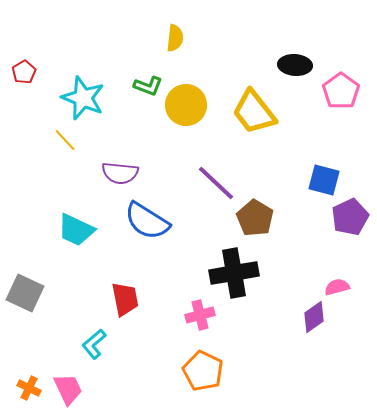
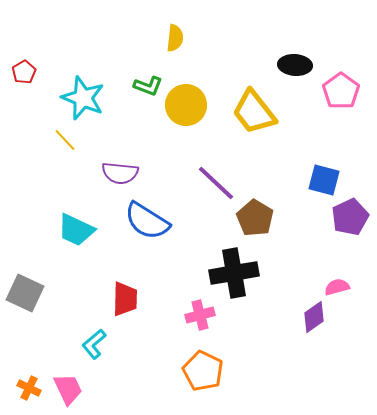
red trapezoid: rotated 12 degrees clockwise
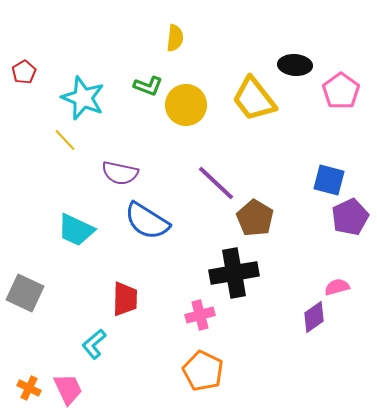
yellow trapezoid: moved 13 px up
purple semicircle: rotated 6 degrees clockwise
blue square: moved 5 px right
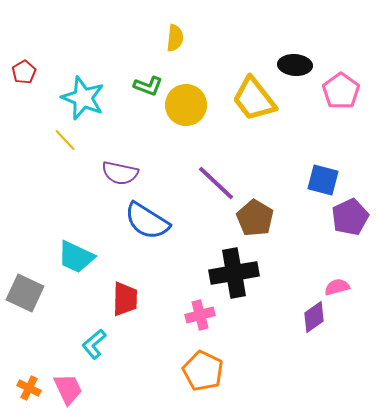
blue square: moved 6 px left
cyan trapezoid: moved 27 px down
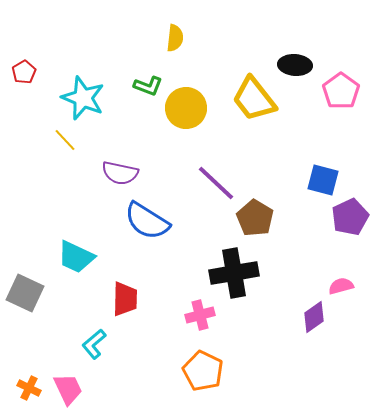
yellow circle: moved 3 px down
pink semicircle: moved 4 px right, 1 px up
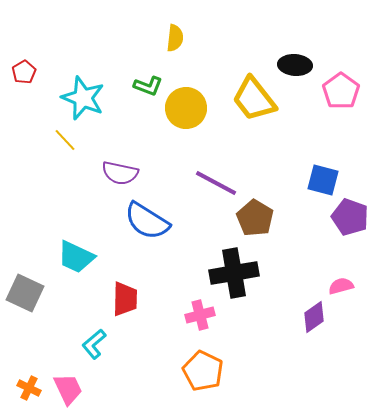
purple line: rotated 15 degrees counterclockwise
purple pentagon: rotated 27 degrees counterclockwise
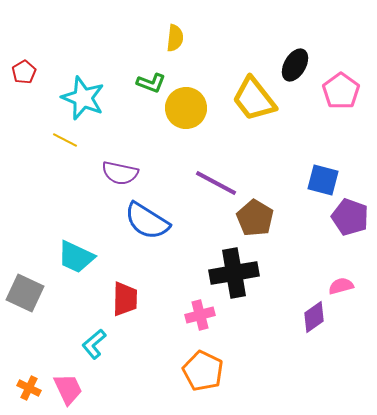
black ellipse: rotated 64 degrees counterclockwise
green L-shape: moved 3 px right, 3 px up
yellow line: rotated 20 degrees counterclockwise
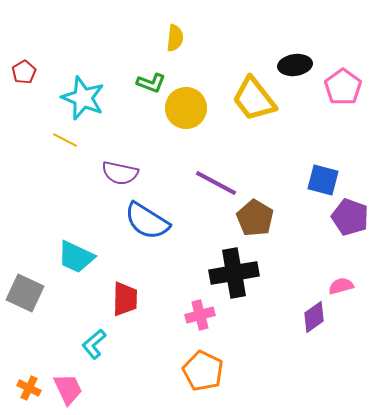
black ellipse: rotated 52 degrees clockwise
pink pentagon: moved 2 px right, 4 px up
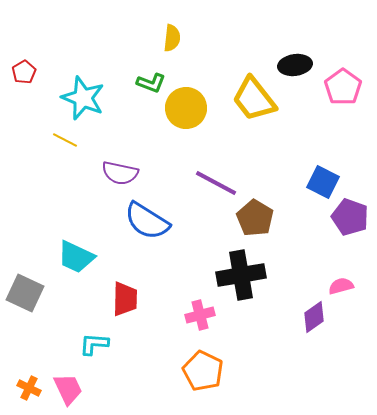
yellow semicircle: moved 3 px left
blue square: moved 2 px down; rotated 12 degrees clockwise
black cross: moved 7 px right, 2 px down
cyan L-shape: rotated 44 degrees clockwise
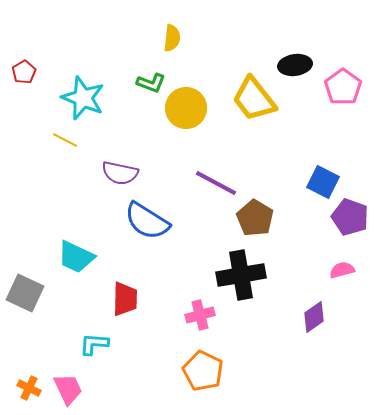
pink semicircle: moved 1 px right, 16 px up
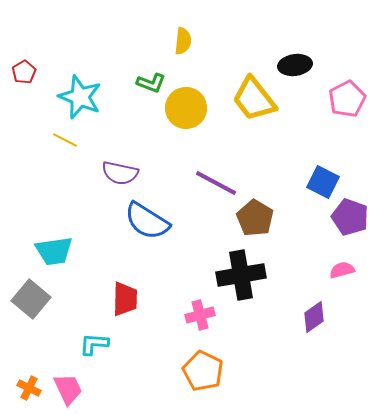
yellow semicircle: moved 11 px right, 3 px down
pink pentagon: moved 4 px right, 12 px down; rotated 9 degrees clockwise
cyan star: moved 3 px left, 1 px up
cyan trapezoid: moved 22 px left, 6 px up; rotated 33 degrees counterclockwise
gray square: moved 6 px right, 6 px down; rotated 15 degrees clockwise
